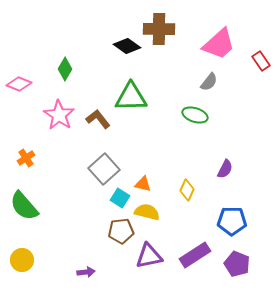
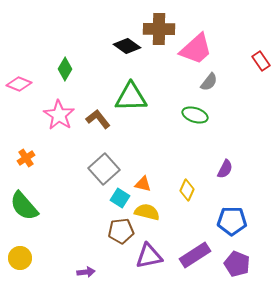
pink trapezoid: moved 23 px left, 5 px down
yellow circle: moved 2 px left, 2 px up
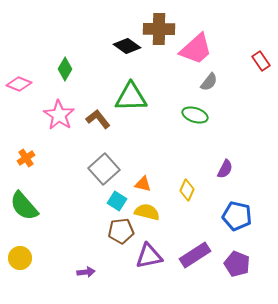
cyan square: moved 3 px left, 3 px down
blue pentagon: moved 5 px right, 5 px up; rotated 12 degrees clockwise
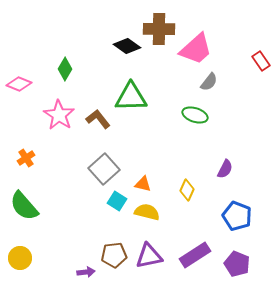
blue pentagon: rotated 8 degrees clockwise
brown pentagon: moved 7 px left, 24 px down
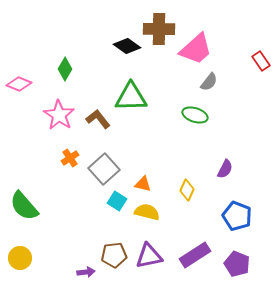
orange cross: moved 44 px right
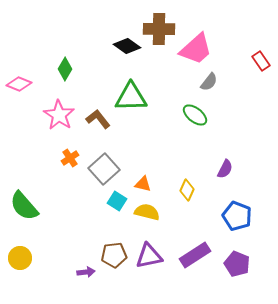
green ellipse: rotated 20 degrees clockwise
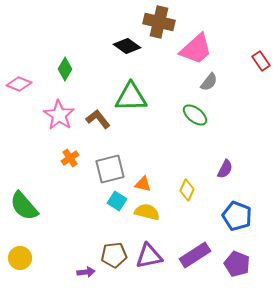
brown cross: moved 7 px up; rotated 12 degrees clockwise
gray square: moved 6 px right; rotated 28 degrees clockwise
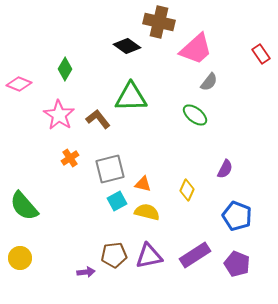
red rectangle: moved 7 px up
cyan square: rotated 30 degrees clockwise
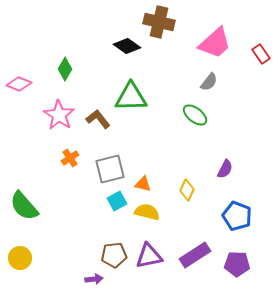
pink trapezoid: moved 19 px right, 6 px up
purple pentagon: rotated 20 degrees counterclockwise
purple arrow: moved 8 px right, 7 px down
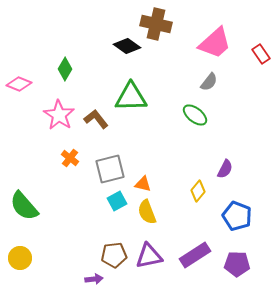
brown cross: moved 3 px left, 2 px down
brown L-shape: moved 2 px left
orange cross: rotated 18 degrees counterclockwise
yellow diamond: moved 11 px right, 1 px down; rotated 15 degrees clockwise
yellow semicircle: rotated 125 degrees counterclockwise
